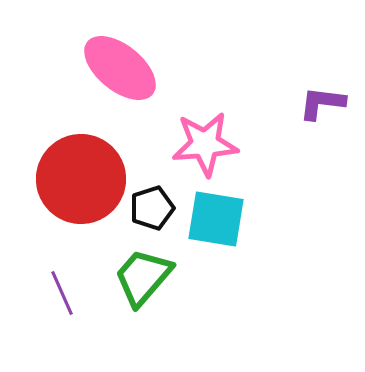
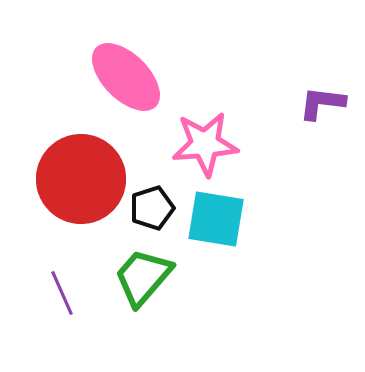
pink ellipse: moved 6 px right, 9 px down; rotated 6 degrees clockwise
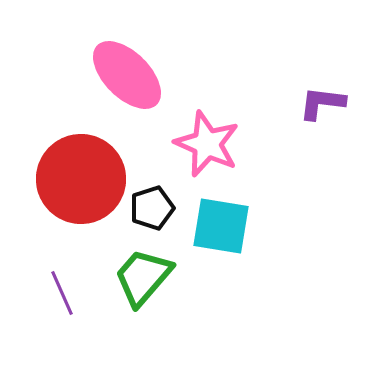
pink ellipse: moved 1 px right, 2 px up
pink star: moved 2 px right; rotated 28 degrees clockwise
cyan square: moved 5 px right, 7 px down
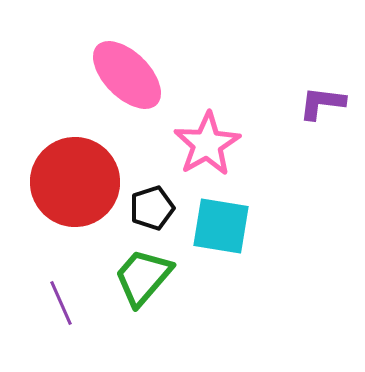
pink star: rotated 18 degrees clockwise
red circle: moved 6 px left, 3 px down
purple line: moved 1 px left, 10 px down
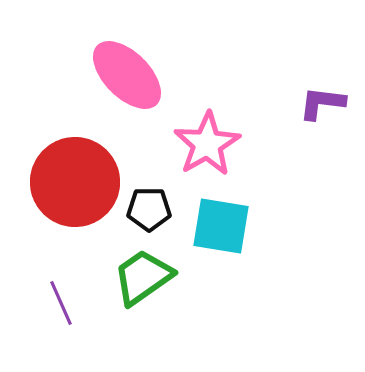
black pentagon: moved 3 px left, 1 px down; rotated 18 degrees clockwise
green trapezoid: rotated 14 degrees clockwise
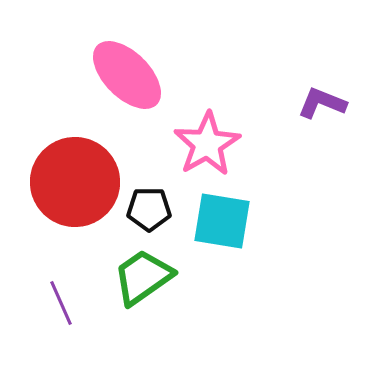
purple L-shape: rotated 15 degrees clockwise
cyan square: moved 1 px right, 5 px up
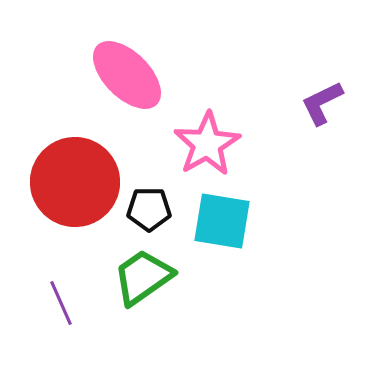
purple L-shape: rotated 48 degrees counterclockwise
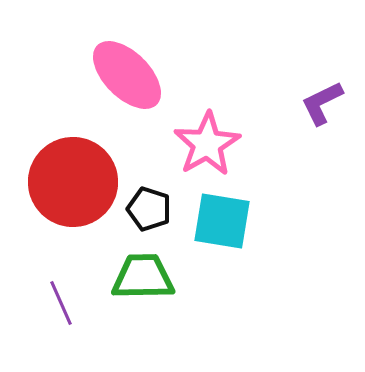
red circle: moved 2 px left
black pentagon: rotated 18 degrees clockwise
green trapezoid: rotated 34 degrees clockwise
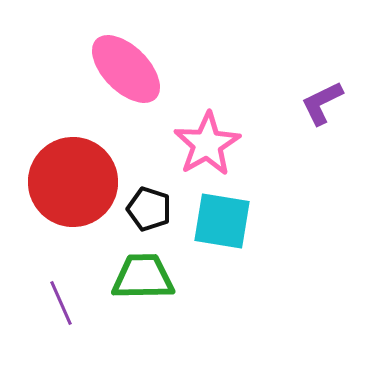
pink ellipse: moved 1 px left, 6 px up
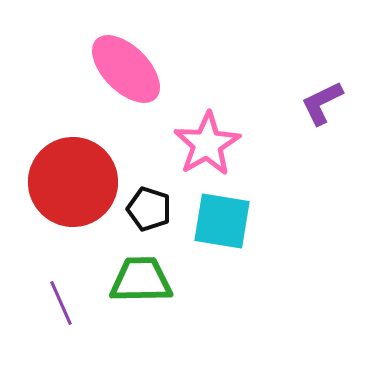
green trapezoid: moved 2 px left, 3 px down
